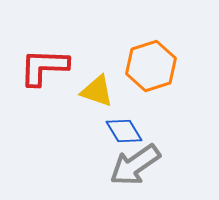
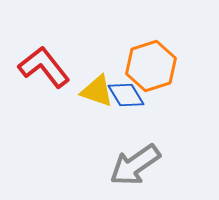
red L-shape: rotated 50 degrees clockwise
blue diamond: moved 2 px right, 36 px up
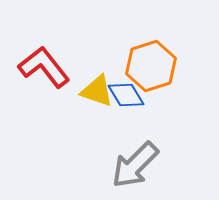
gray arrow: rotated 10 degrees counterclockwise
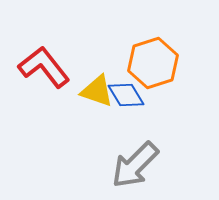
orange hexagon: moved 2 px right, 3 px up
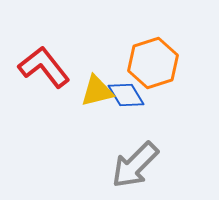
yellow triangle: rotated 33 degrees counterclockwise
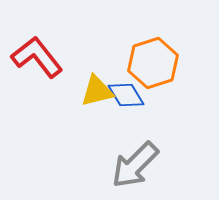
red L-shape: moved 7 px left, 10 px up
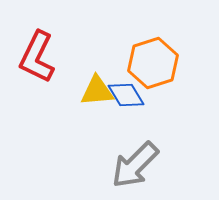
red L-shape: rotated 116 degrees counterclockwise
yellow triangle: rotated 9 degrees clockwise
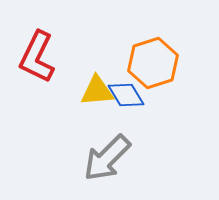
gray arrow: moved 28 px left, 7 px up
